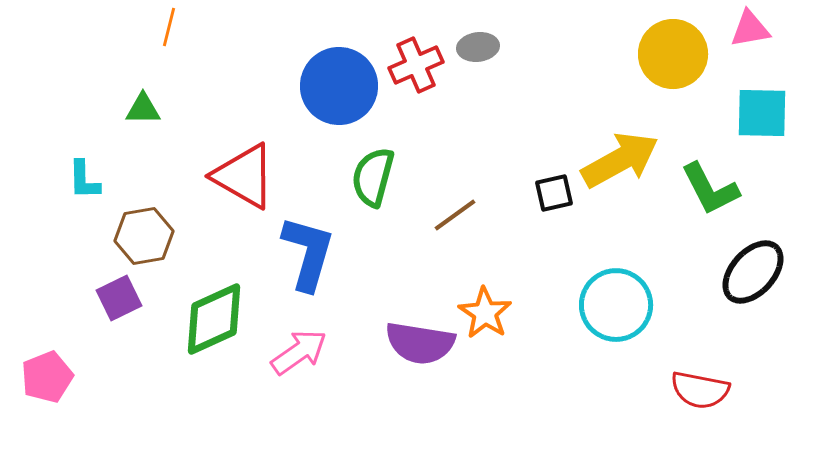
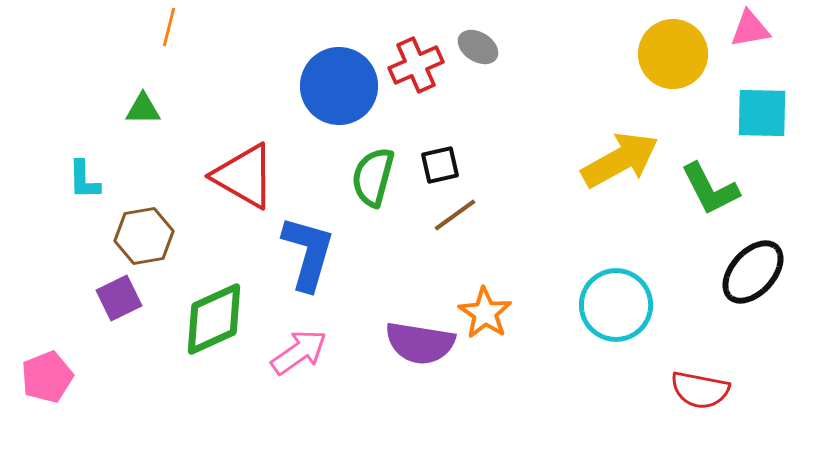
gray ellipse: rotated 39 degrees clockwise
black square: moved 114 px left, 28 px up
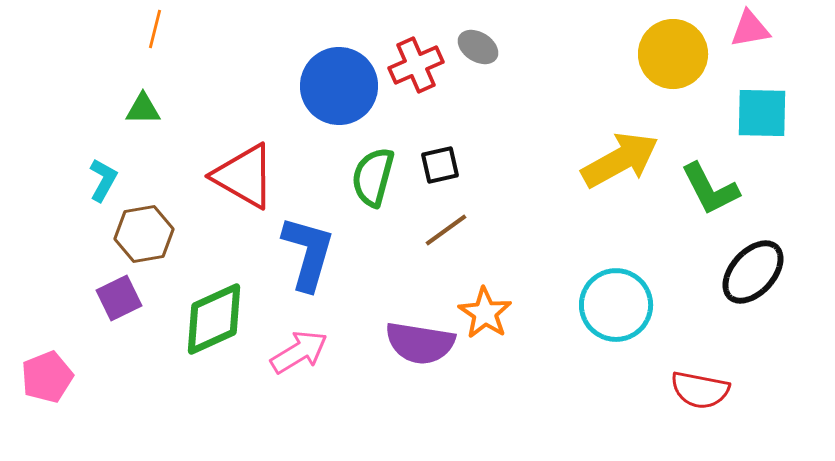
orange line: moved 14 px left, 2 px down
cyan L-shape: moved 19 px right; rotated 150 degrees counterclockwise
brown line: moved 9 px left, 15 px down
brown hexagon: moved 2 px up
pink arrow: rotated 4 degrees clockwise
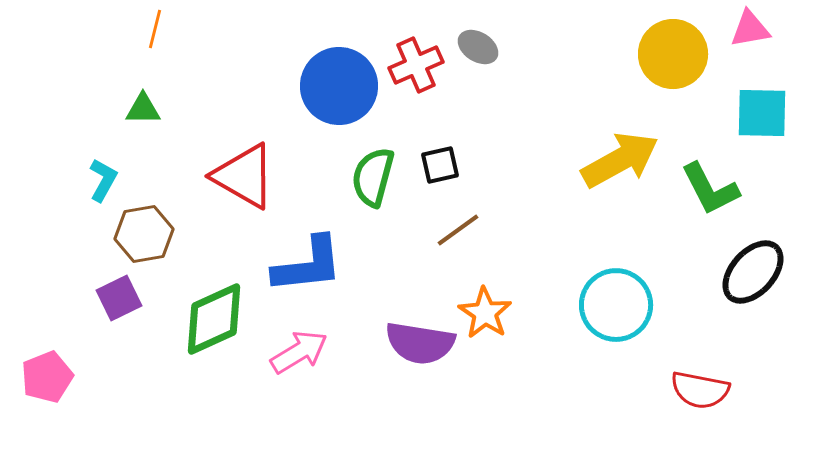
brown line: moved 12 px right
blue L-shape: moved 12 px down; rotated 68 degrees clockwise
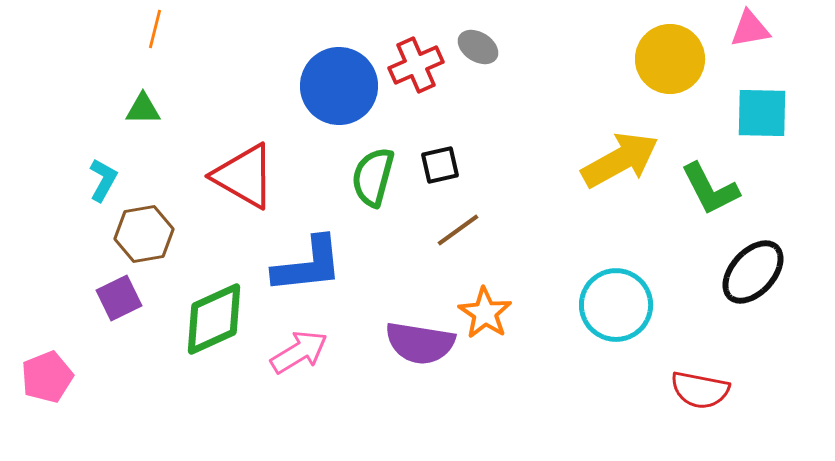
yellow circle: moved 3 px left, 5 px down
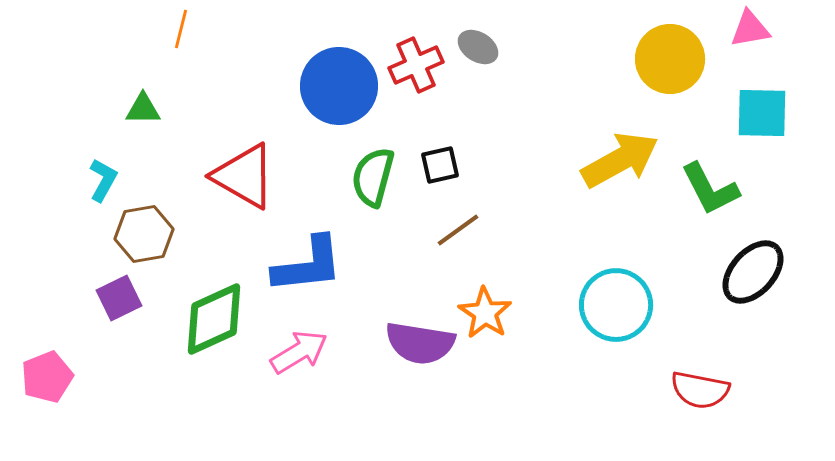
orange line: moved 26 px right
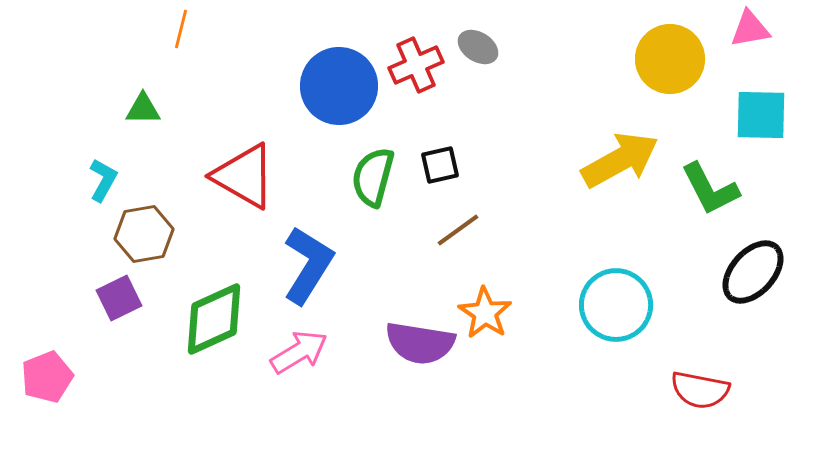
cyan square: moved 1 px left, 2 px down
blue L-shape: rotated 52 degrees counterclockwise
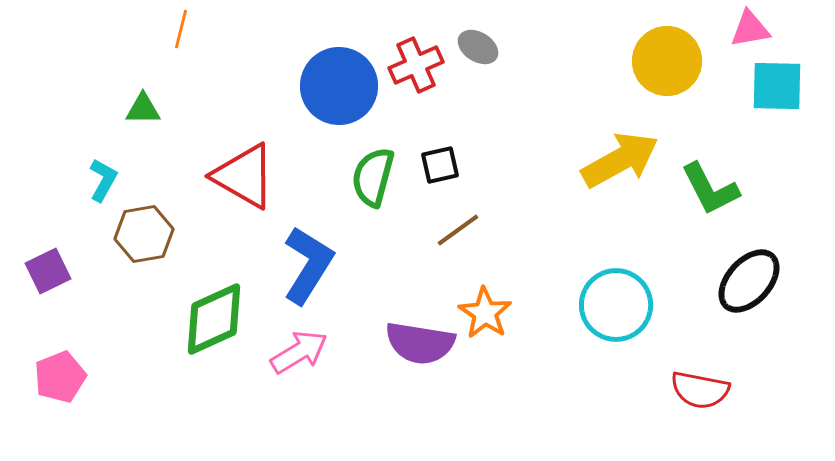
yellow circle: moved 3 px left, 2 px down
cyan square: moved 16 px right, 29 px up
black ellipse: moved 4 px left, 9 px down
purple square: moved 71 px left, 27 px up
pink pentagon: moved 13 px right
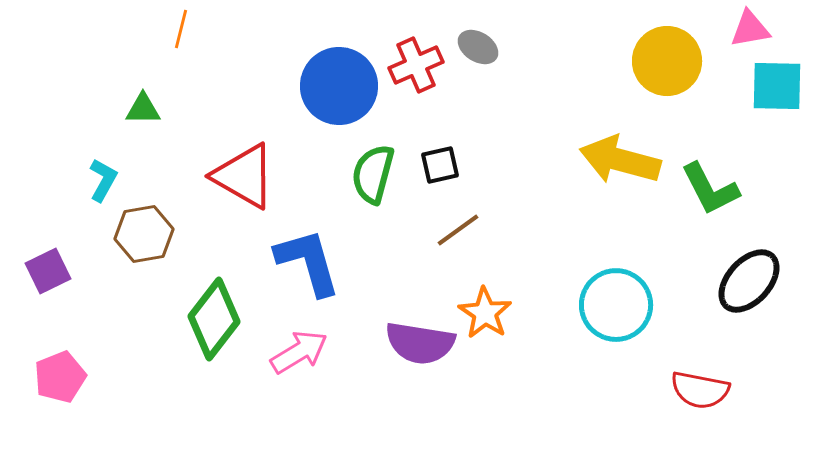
yellow arrow: rotated 136 degrees counterclockwise
green semicircle: moved 3 px up
blue L-shape: moved 3 px up; rotated 48 degrees counterclockwise
green diamond: rotated 28 degrees counterclockwise
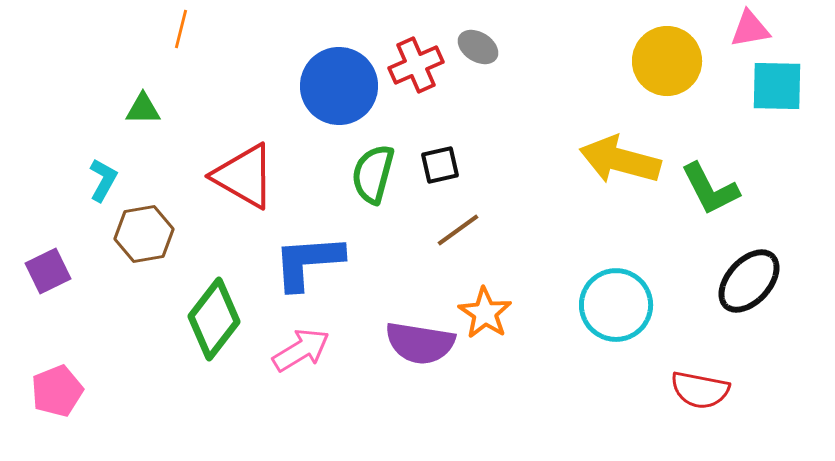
blue L-shape: rotated 78 degrees counterclockwise
pink arrow: moved 2 px right, 2 px up
pink pentagon: moved 3 px left, 14 px down
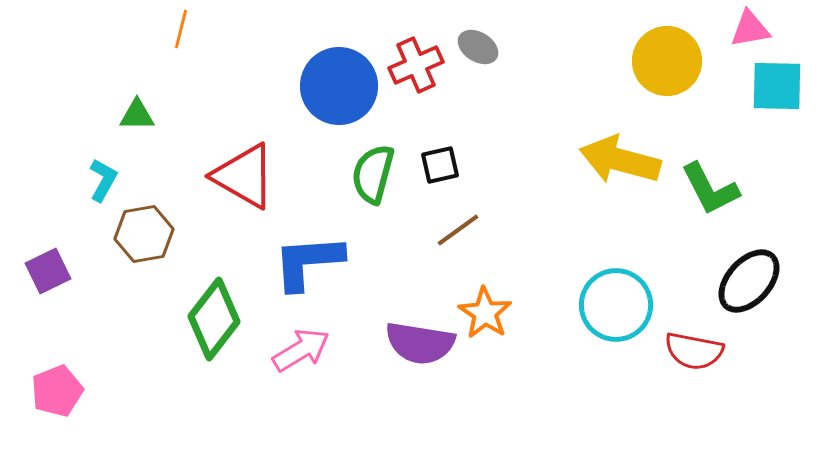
green triangle: moved 6 px left, 6 px down
red semicircle: moved 6 px left, 39 px up
